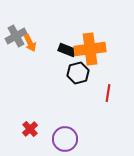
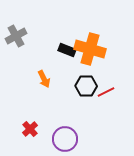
orange arrow: moved 14 px right, 36 px down
orange cross: rotated 24 degrees clockwise
black hexagon: moved 8 px right, 13 px down; rotated 15 degrees clockwise
red line: moved 2 px left, 1 px up; rotated 54 degrees clockwise
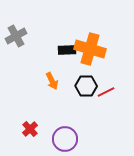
black rectangle: rotated 24 degrees counterclockwise
orange arrow: moved 8 px right, 2 px down
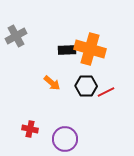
orange arrow: moved 2 px down; rotated 24 degrees counterclockwise
red cross: rotated 35 degrees counterclockwise
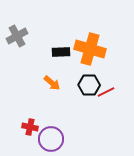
gray cross: moved 1 px right
black rectangle: moved 6 px left, 2 px down
black hexagon: moved 3 px right, 1 px up
red cross: moved 2 px up
purple circle: moved 14 px left
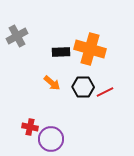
black hexagon: moved 6 px left, 2 px down
red line: moved 1 px left
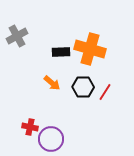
red line: rotated 30 degrees counterclockwise
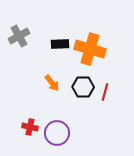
gray cross: moved 2 px right
black rectangle: moved 1 px left, 8 px up
orange arrow: rotated 12 degrees clockwise
red line: rotated 18 degrees counterclockwise
purple circle: moved 6 px right, 6 px up
